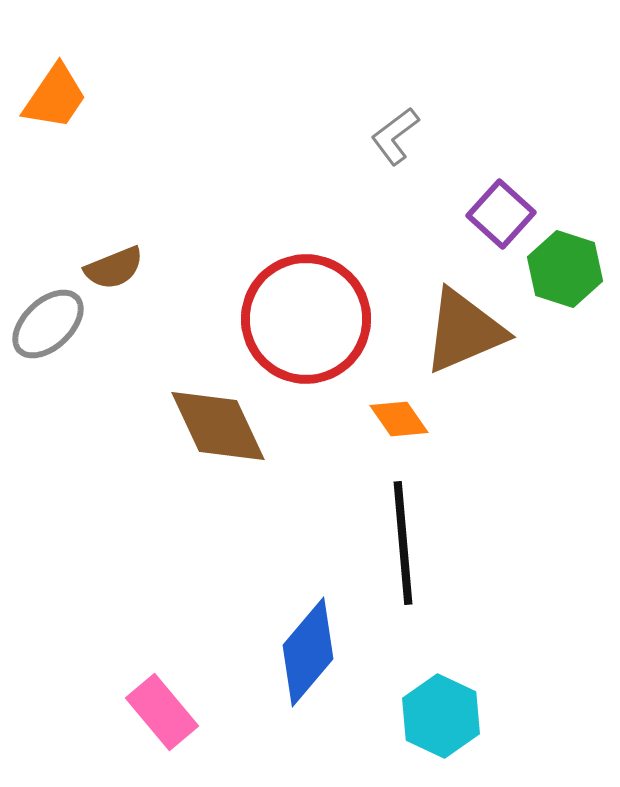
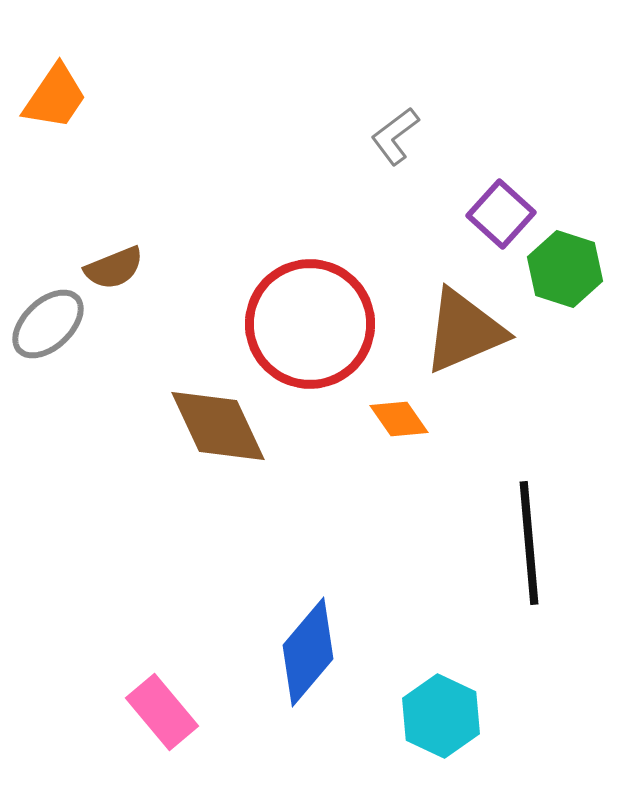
red circle: moved 4 px right, 5 px down
black line: moved 126 px right
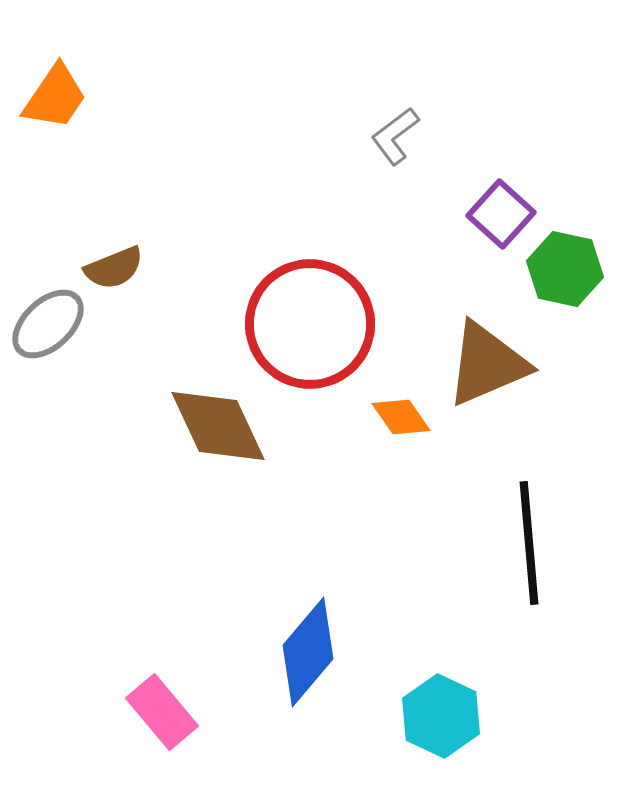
green hexagon: rotated 6 degrees counterclockwise
brown triangle: moved 23 px right, 33 px down
orange diamond: moved 2 px right, 2 px up
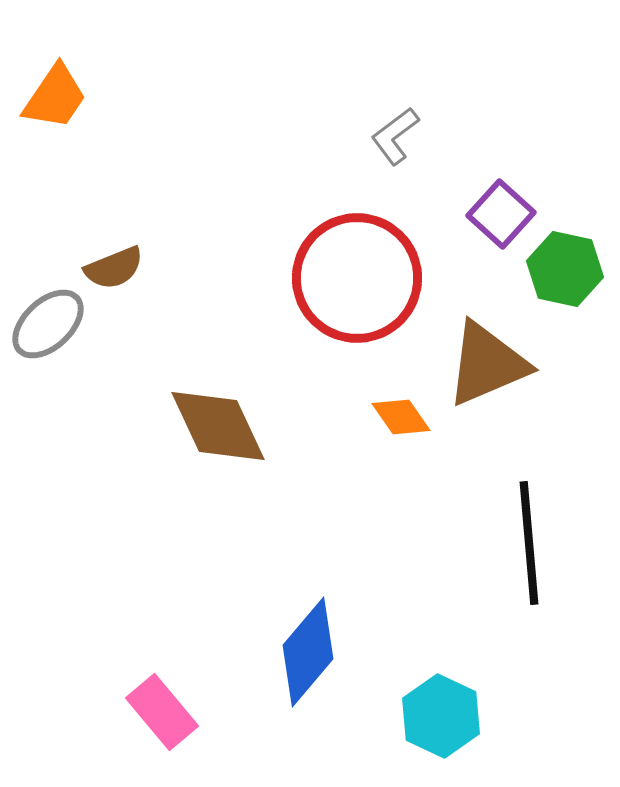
red circle: moved 47 px right, 46 px up
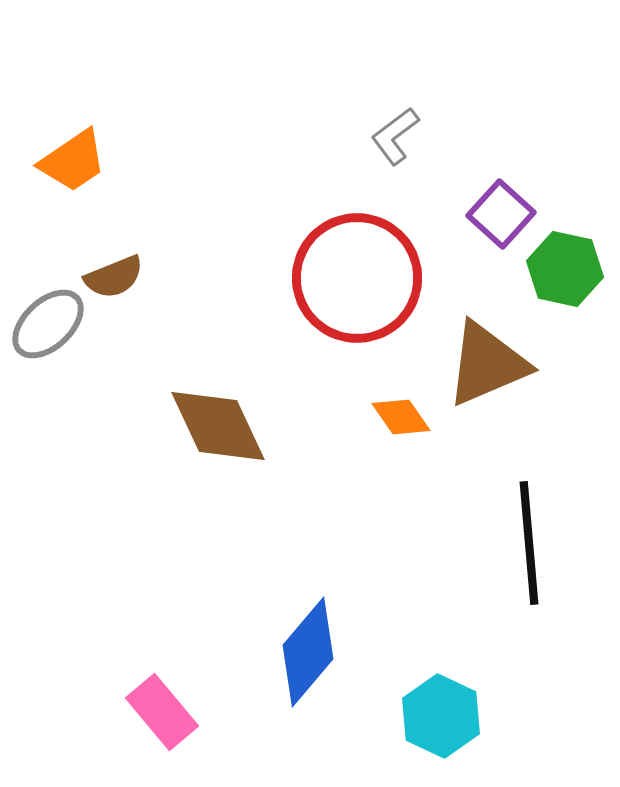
orange trapezoid: moved 18 px right, 64 px down; rotated 22 degrees clockwise
brown semicircle: moved 9 px down
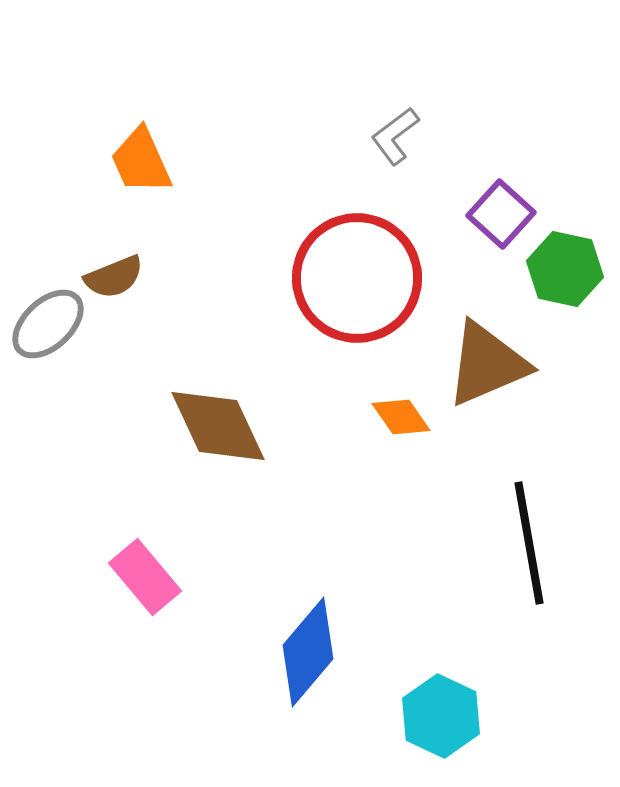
orange trapezoid: moved 68 px right; rotated 100 degrees clockwise
black line: rotated 5 degrees counterclockwise
pink rectangle: moved 17 px left, 135 px up
